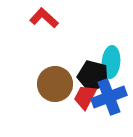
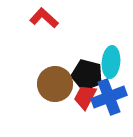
black pentagon: moved 6 px left, 1 px up
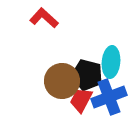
brown circle: moved 7 px right, 3 px up
red trapezoid: moved 4 px left, 3 px down
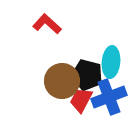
red L-shape: moved 3 px right, 6 px down
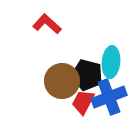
red trapezoid: moved 2 px right, 2 px down
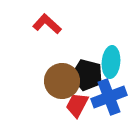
red trapezoid: moved 6 px left, 3 px down
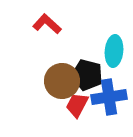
cyan ellipse: moved 3 px right, 11 px up
blue cross: rotated 12 degrees clockwise
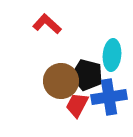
cyan ellipse: moved 2 px left, 4 px down
brown circle: moved 1 px left
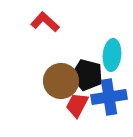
red L-shape: moved 2 px left, 2 px up
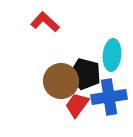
black pentagon: moved 2 px left, 1 px up
red trapezoid: rotated 8 degrees clockwise
